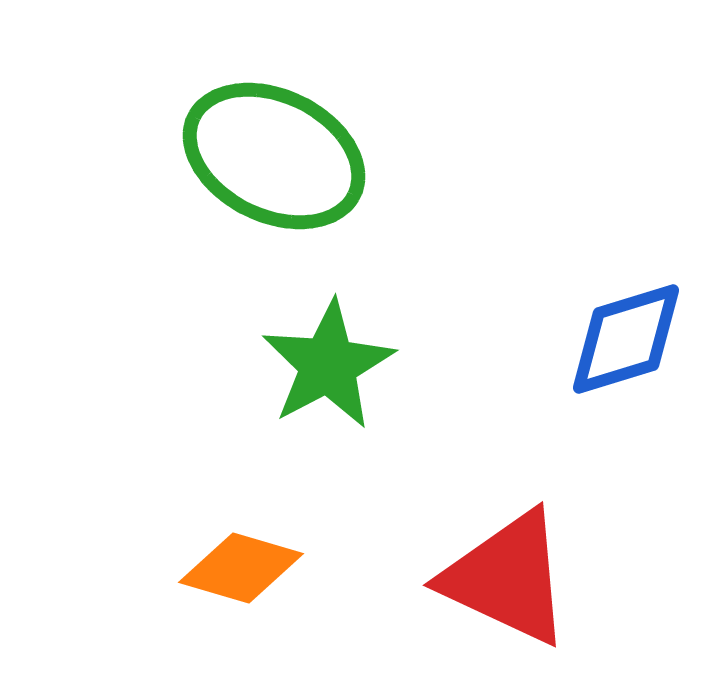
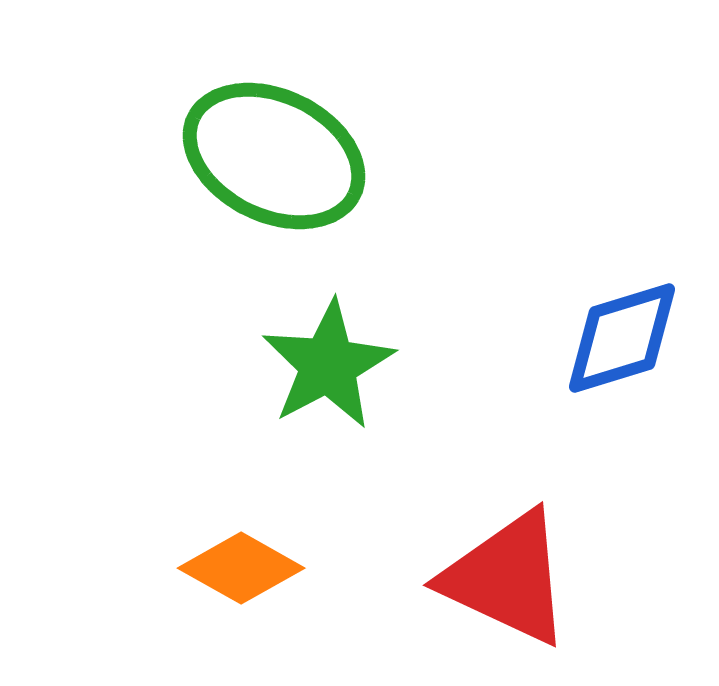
blue diamond: moved 4 px left, 1 px up
orange diamond: rotated 13 degrees clockwise
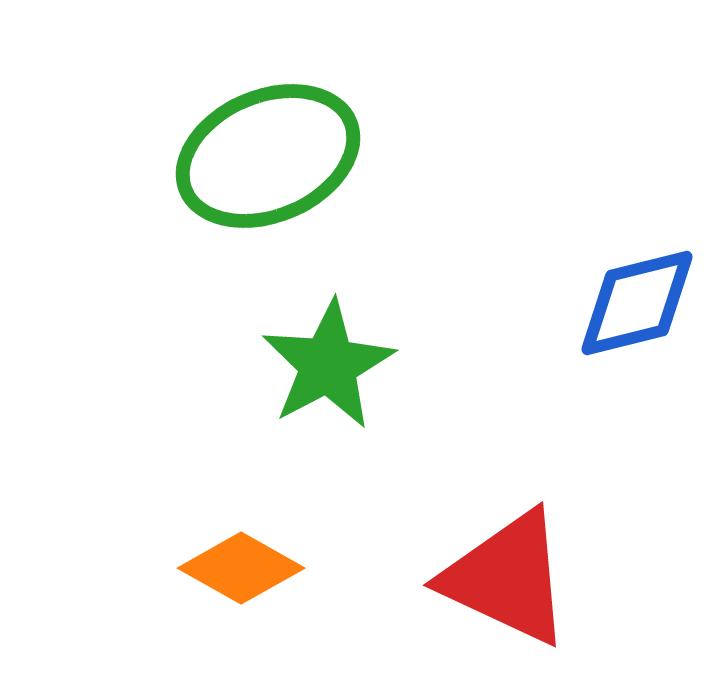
green ellipse: moved 6 px left; rotated 49 degrees counterclockwise
blue diamond: moved 15 px right, 35 px up; rotated 3 degrees clockwise
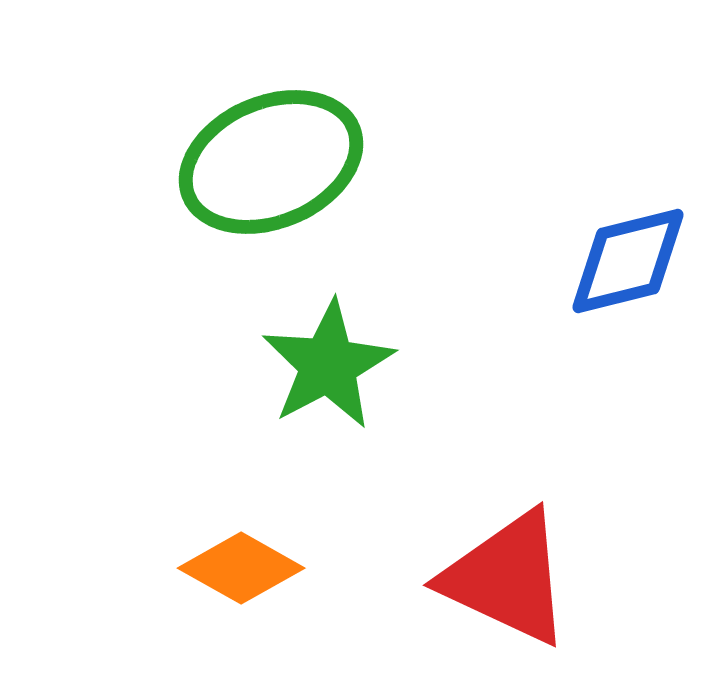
green ellipse: moved 3 px right, 6 px down
blue diamond: moved 9 px left, 42 px up
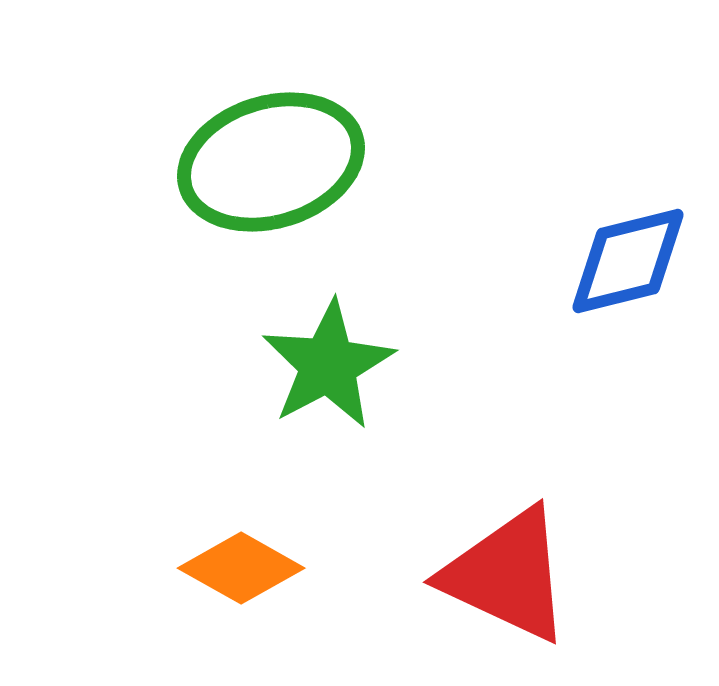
green ellipse: rotated 6 degrees clockwise
red triangle: moved 3 px up
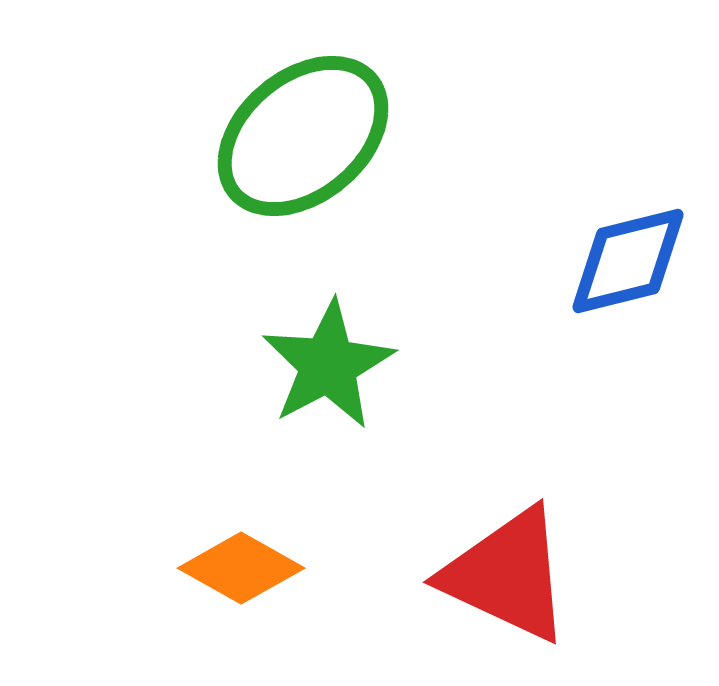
green ellipse: moved 32 px right, 26 px up; rotated 23 degrees counterclockwise
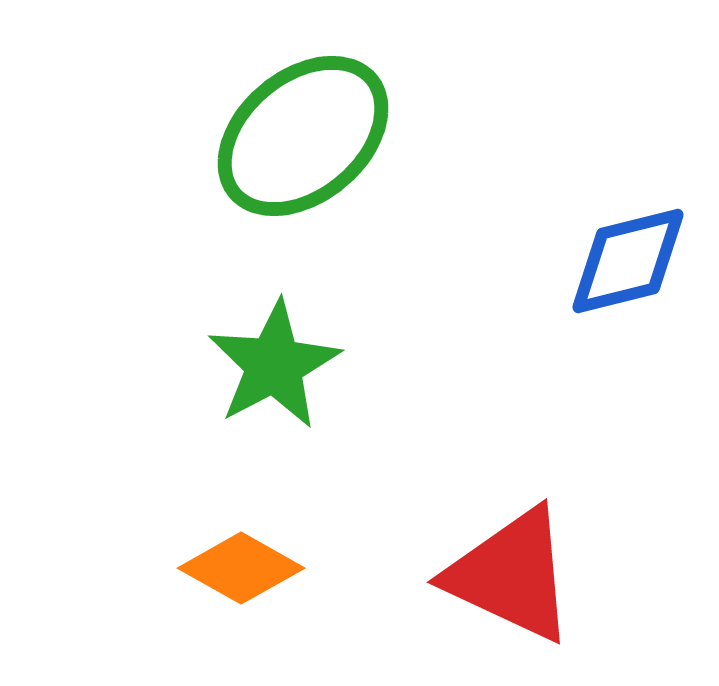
green star: moved 54 px left
red triangle: moved 4 px right
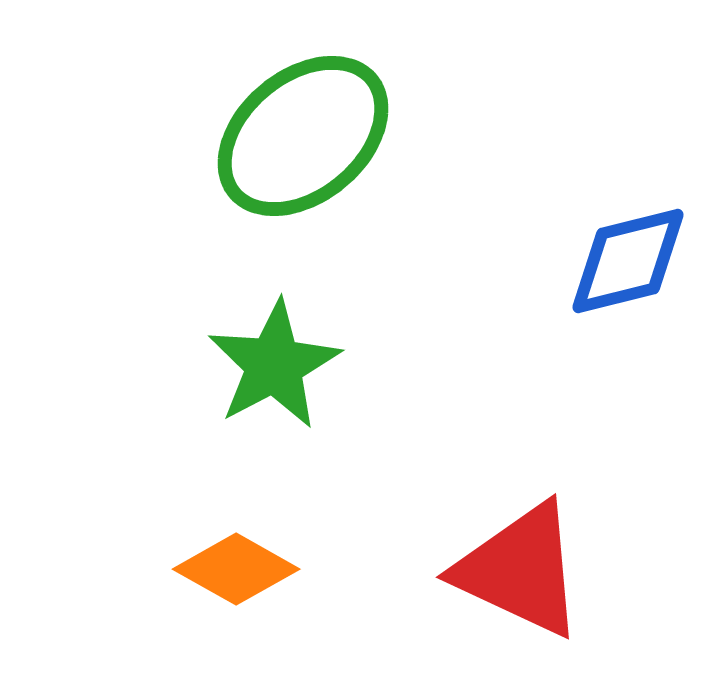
orange diamond: moved 5 px left, 1 px down
red triangle: moved 9 px right, 5 px up
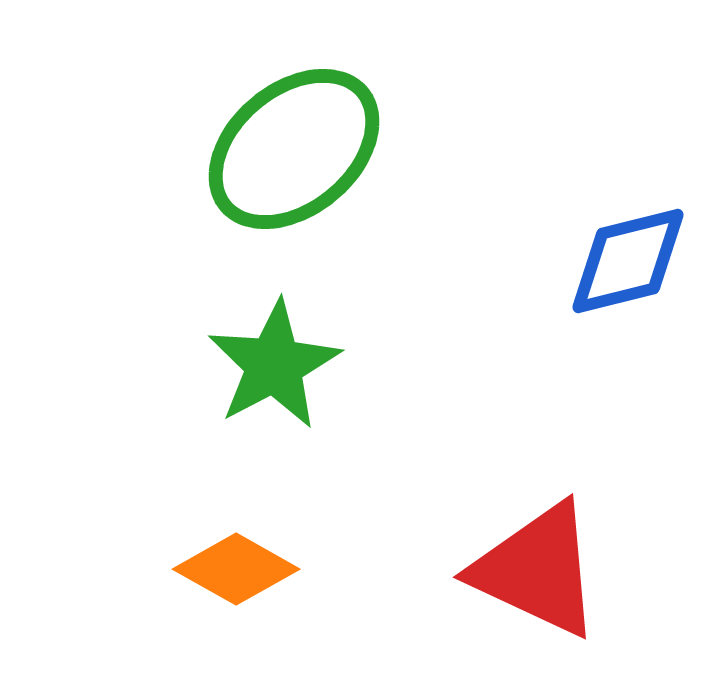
green ellipse: moved 9 px left, 13 px down
red triangle: moved 17 px right
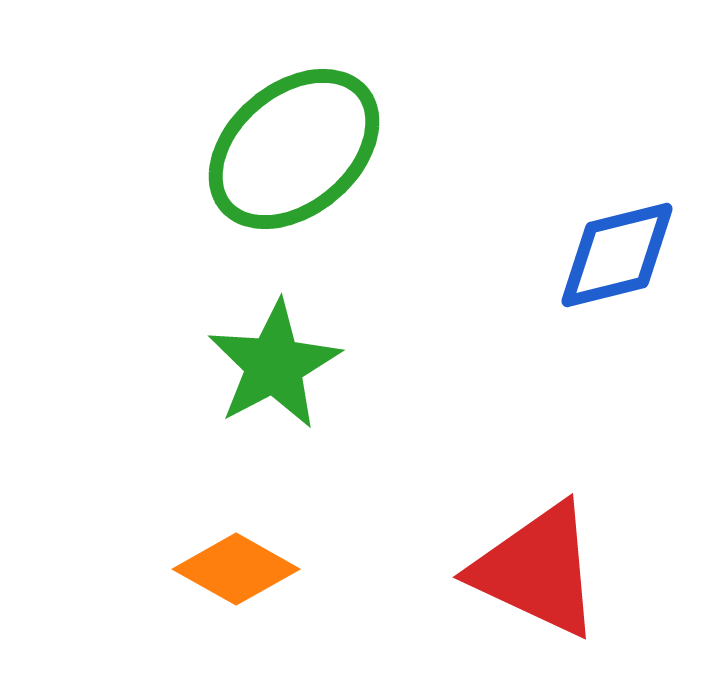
blue diamond: moved 11 px left, 6 px up
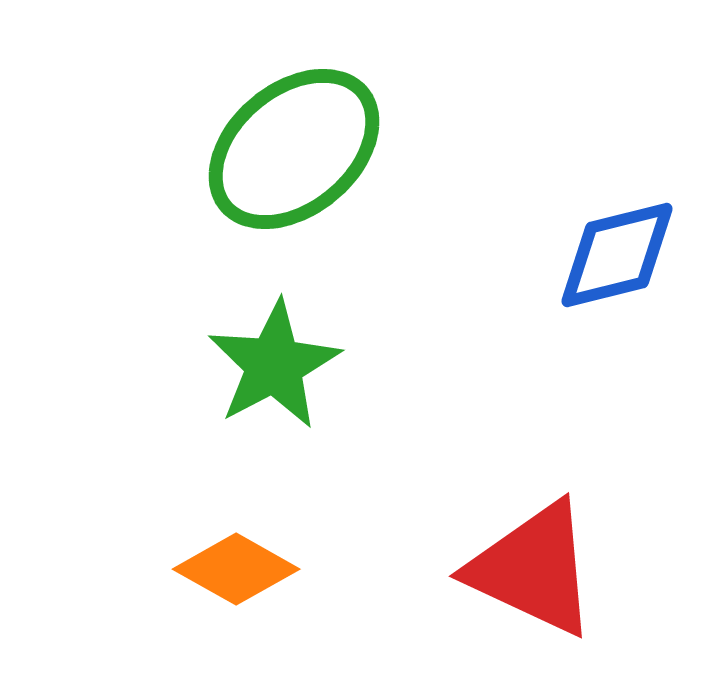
red triangle: moved 4 px left, 1 px up
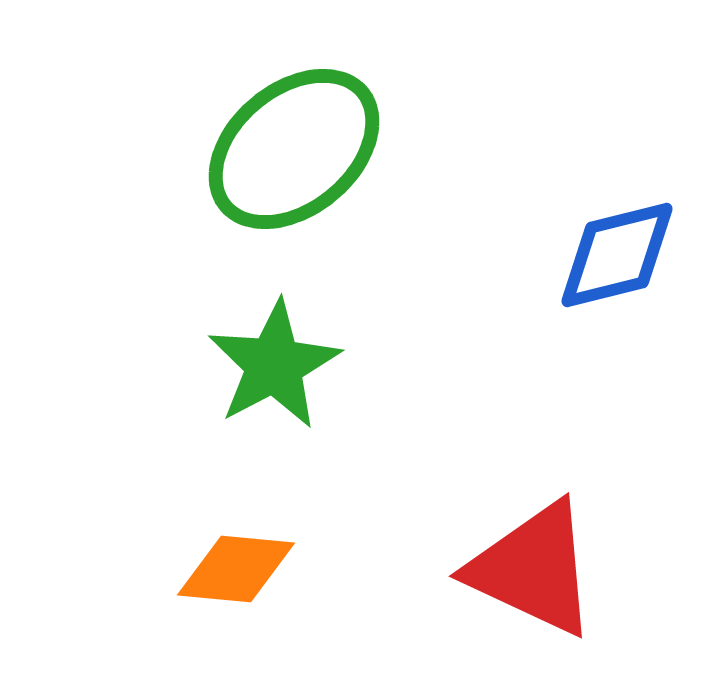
orange diamond: rotated 24 degrees counterclockwise
